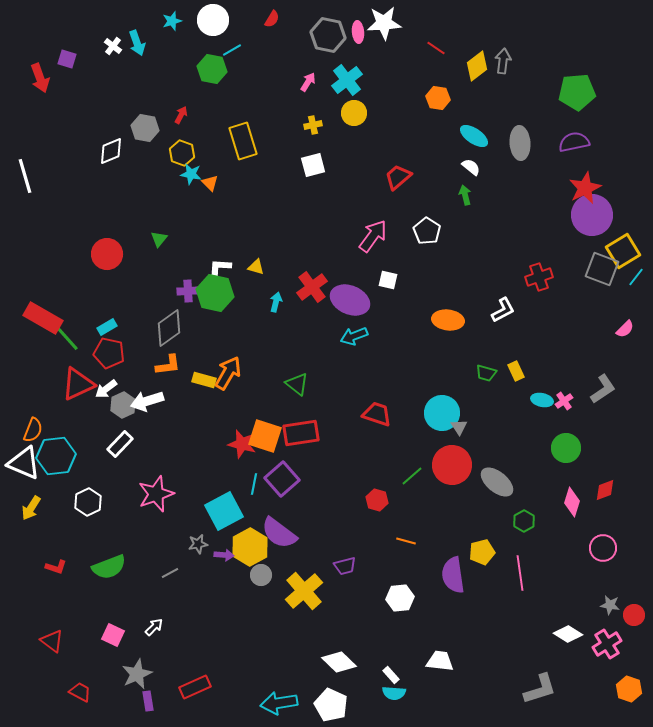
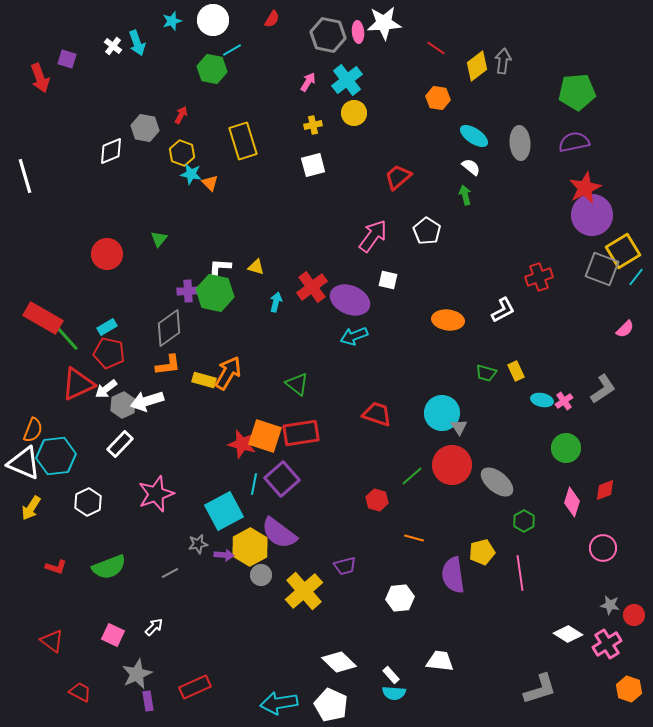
orange line at (406, 541): moved 8 px right, 3 px up
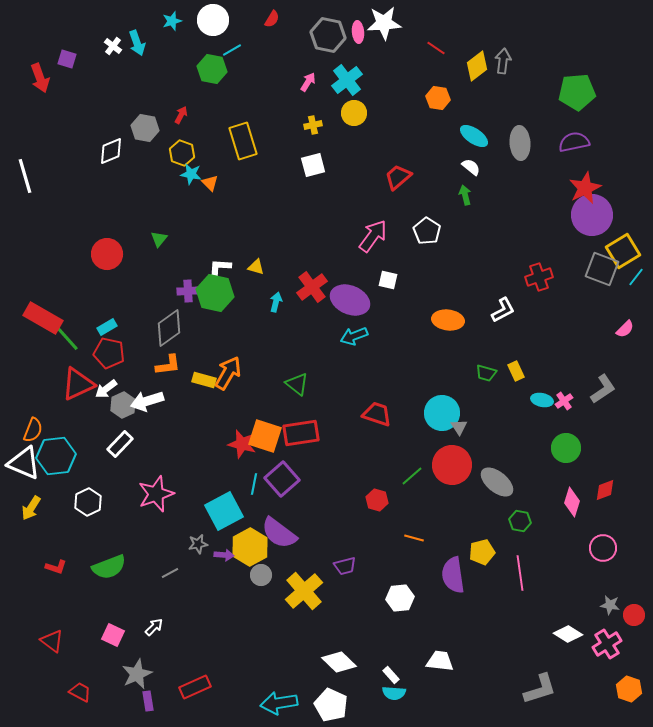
green hexagon at (524, 521): moved 4 px left; rotated 20 degrees counterclockwise
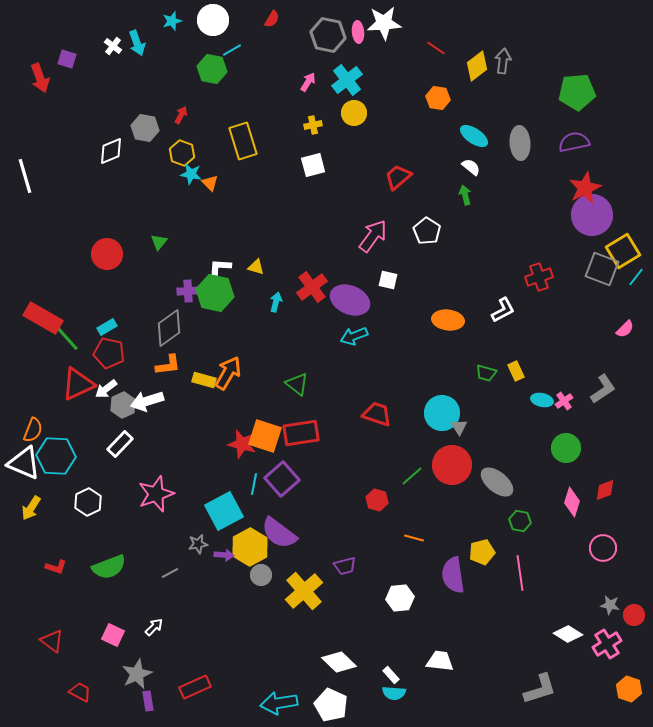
green triangle at (159, 239): moved 3 px down
cyan hexagon at (56, 456): rotated 9 degrees clockwise
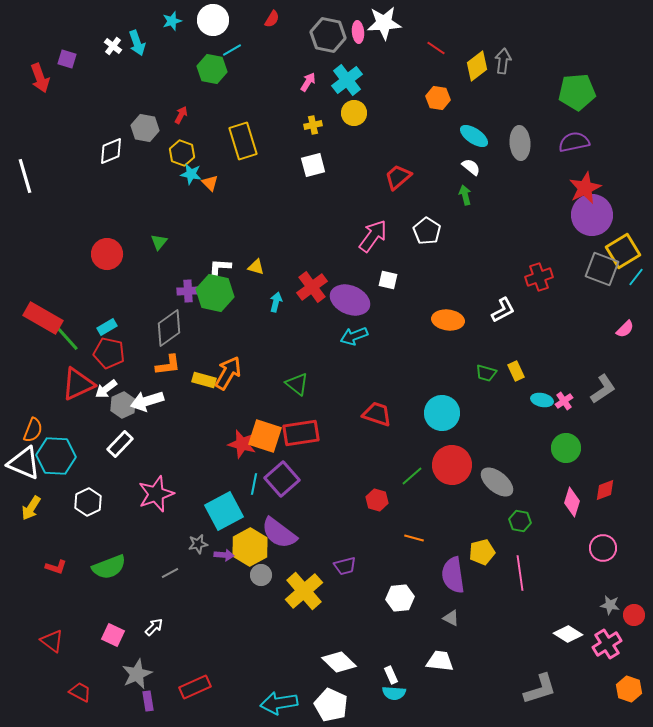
gray triangle at (459, 427): moved 8 px left, 191 px down; rotated 30 degrees counterclockwise
white rectangle at (391, 675): rotated 18 degrees clockwise
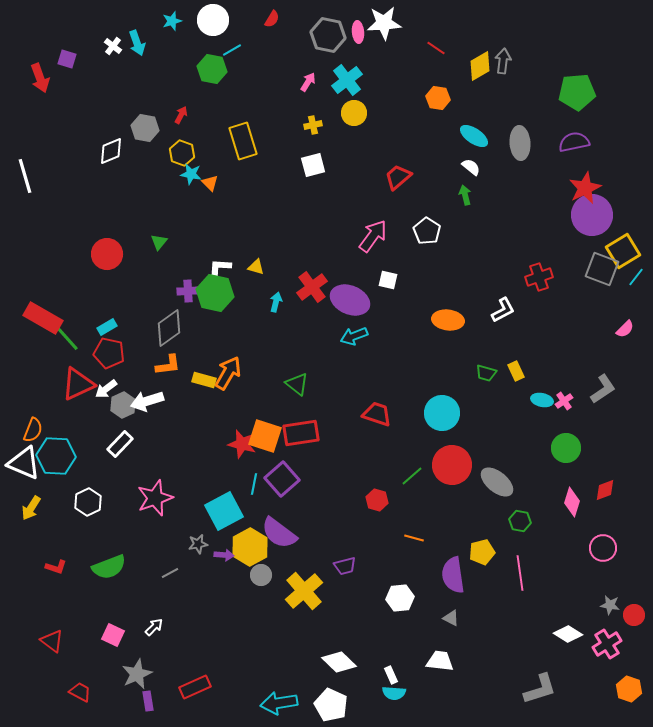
yellow diamond at (477, 66): moved 3 px right; rotated 8 degrees clockwise
pink star at (156, 494): moved 1 px left, 4 px down
